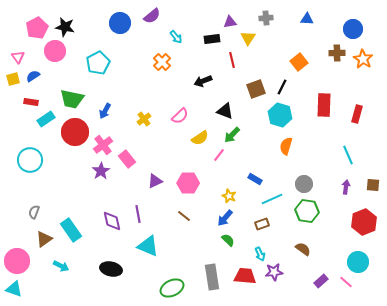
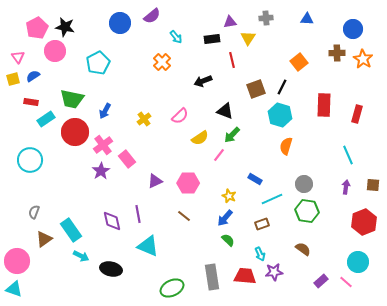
cyan arrow at (61, 266): moved 20 px right, 10 px up
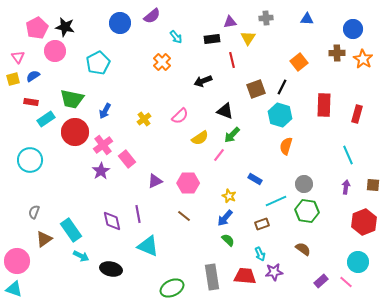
cyan line at (272, 199): moved 4 px right, 2 px down
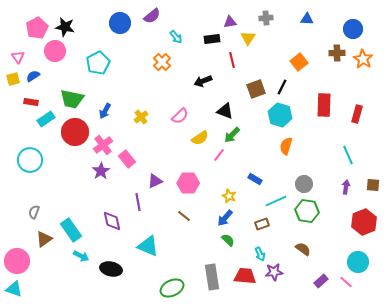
yellow cross at (144, 119): moved 3 px left, 2 px up
purple line at (138, 214): moved 12 px up
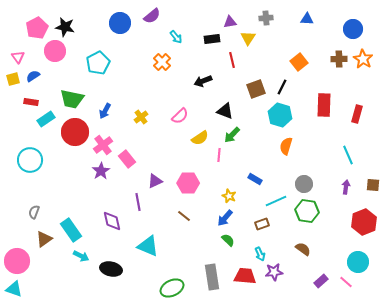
brown cross at (337, 53): moved 2 px right, 6 px down
pink line at (219, 155): rotated 32 degrees counterclockwise
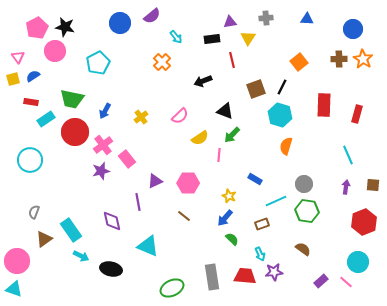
purple star at (101, 171): rotated 18 degrees clockwise
green semicircle at (228, 240): moved 4 px right, 1 px up
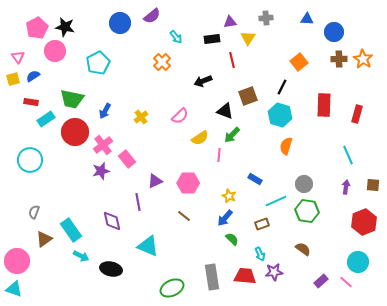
blue circle at (353, 29): moved 19 px left, 3 px down
brown square at (256, 89): moved 8 px left, 7 px down
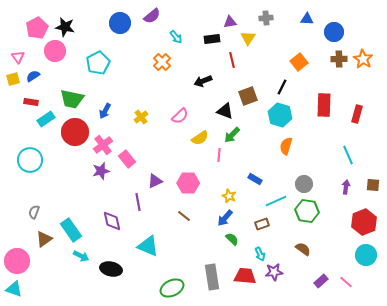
cyan circle at (358, 262): moved 8 px right, 7 px up
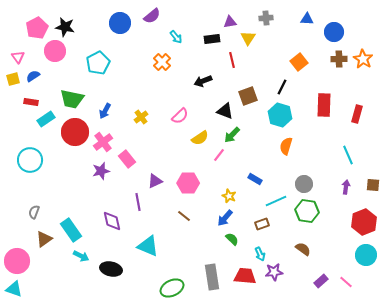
pink cross at (103, 145): moved 3 px up
pink line at (219, 155): rotated 32 degrees clockwise
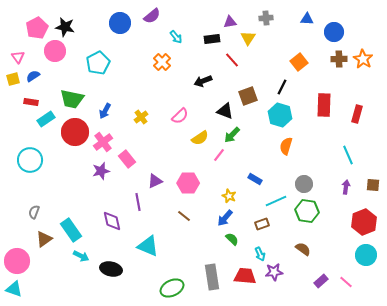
red line at (232, 60): rotated 28 degrees counterclockwise
